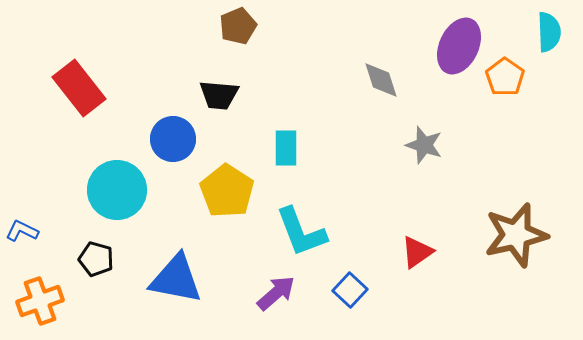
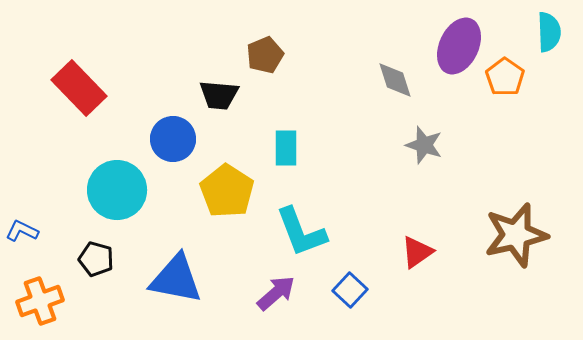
brown pentagon: moved 27 px right, 29 px down
gray diamond: moved 14 px right
red rectangle: rotated 6 degrees counterclockwise
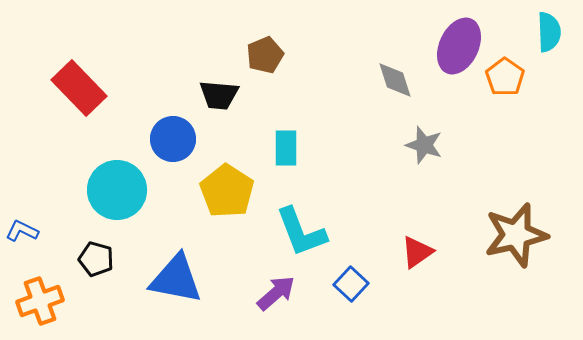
blue square: moved 1 px right, 6 px up
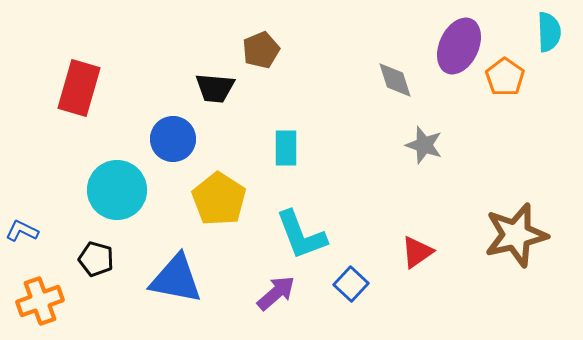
brown pentagon: moved 4 px left, 5 px up
red rectangle: rotated 60 degrees clockwise
black trapezoid: moved 4 px left, 7 px up
yellow pentagon: moved 8 px left, 8 px down
cyan L-shape: moved 3 px down
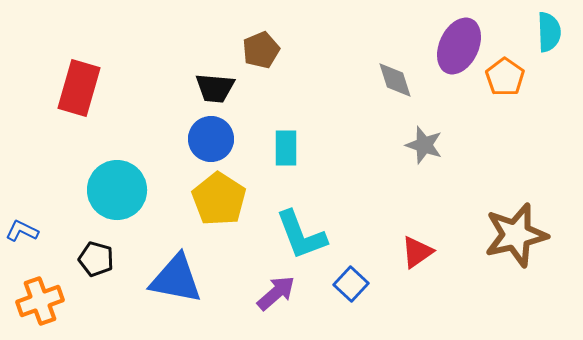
blue circle: moved 38 px right
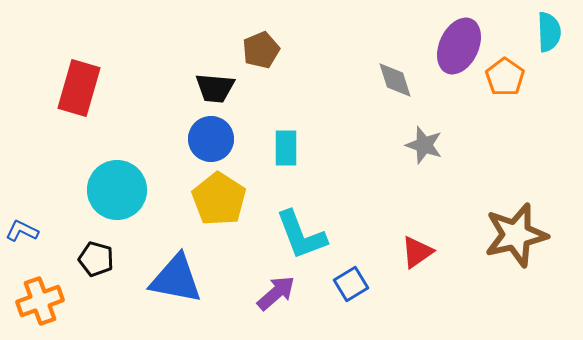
blue square: rotated 16 degrees clockwise
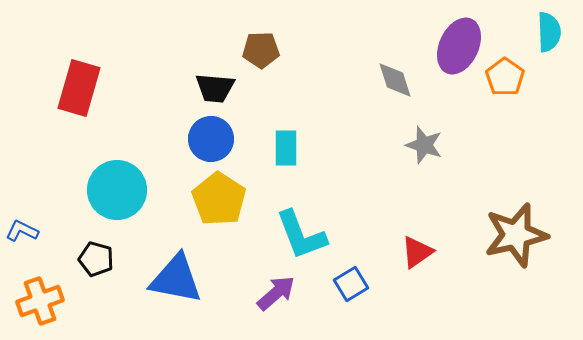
brown pentagon: rotated 21 degrees clockwise
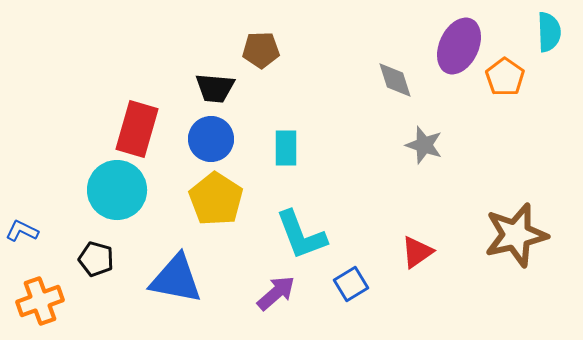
red rectangle: moved 58 px right, 41 px down
yellow pentagon: moved 3 px left
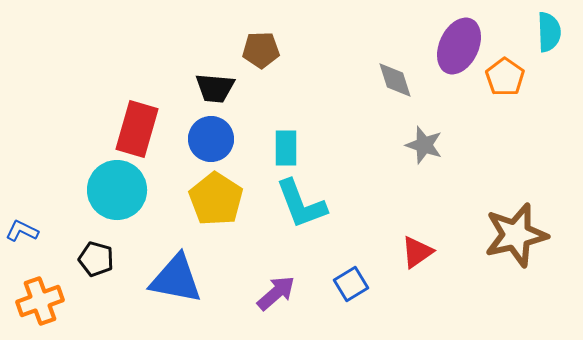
cyan L-shape: moved 31 px up
